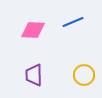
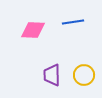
blue line: rotated 15 degrees clockwise
purple trapezoid: moved 18 px right
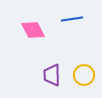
blue line: moved 1 px left, 3 px up
pink diamond: rotated 60 degrees clockwise
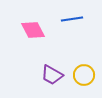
purple trapezoid: rotated 60 degrees counterclockwise
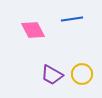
yellow circle: moved 2 px left, 1 px up
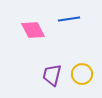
blue line: moved 3 px left
purple trapezoid: rotated 75 degrees clockwise
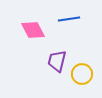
purple trapezoid: moved 5 px right, 14 px up
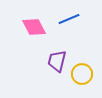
blue line: rotated 15 degrees counterclockwise
pink diamond: moved 1 px right, 3 px up
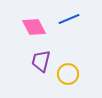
purple trapezoid: moved 16 px left
yellow circle: moved 14 px left
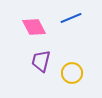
blue line: moved 2 px right, 1 px up
yellow circle: moved 4 px right, 1 px up
